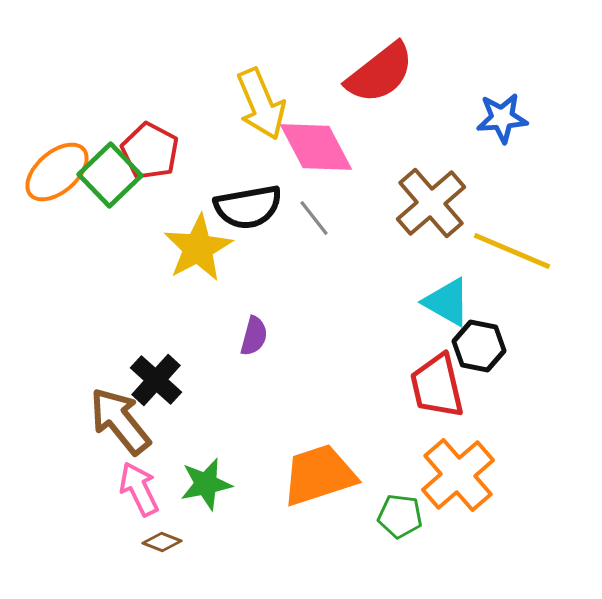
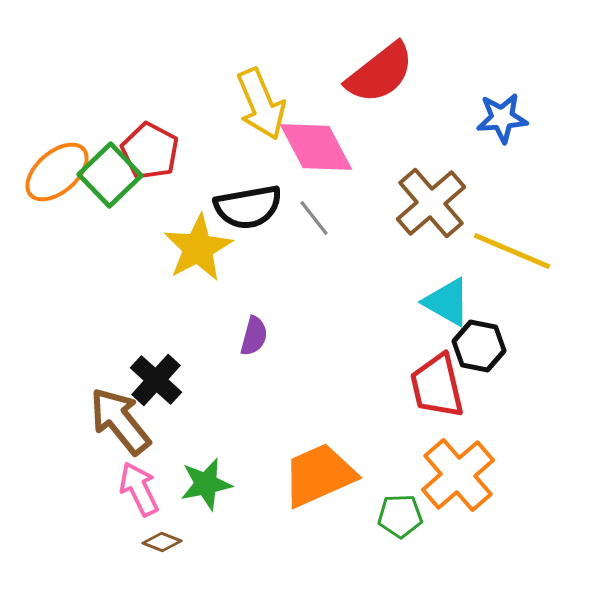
orange trapezoid: rotated 6 degrees counterclockwise
green pentagon: rotated 9 degrees counterclockwise
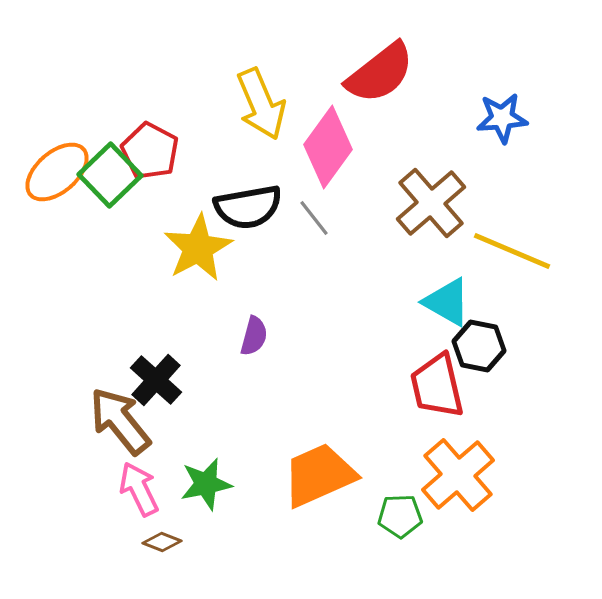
pink diamond: moved 12 px right; rotated 64 degrees clockwise
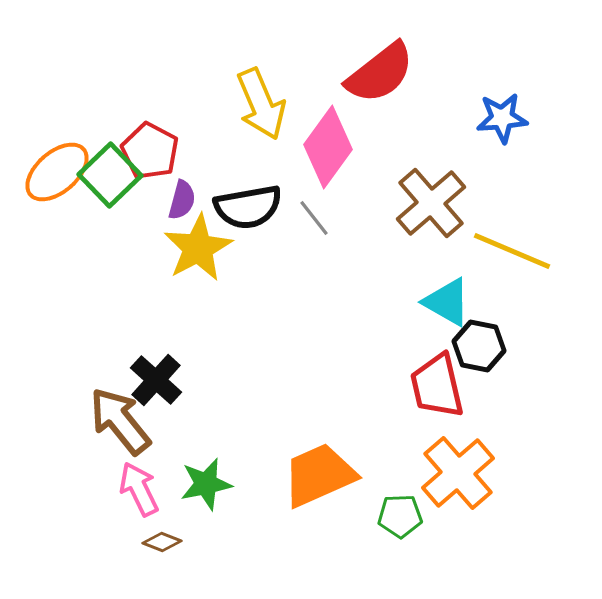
purple semicircle: moved 72 px left, 136 px up
orange cross: moved 2 px up
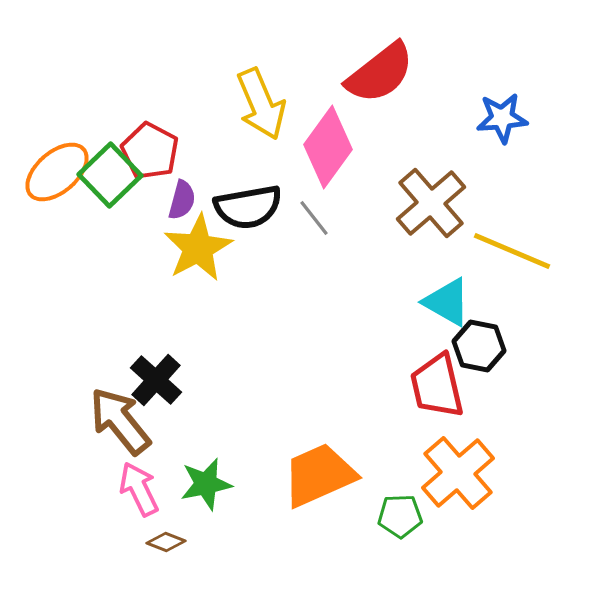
brown diamond: moved 4 px right
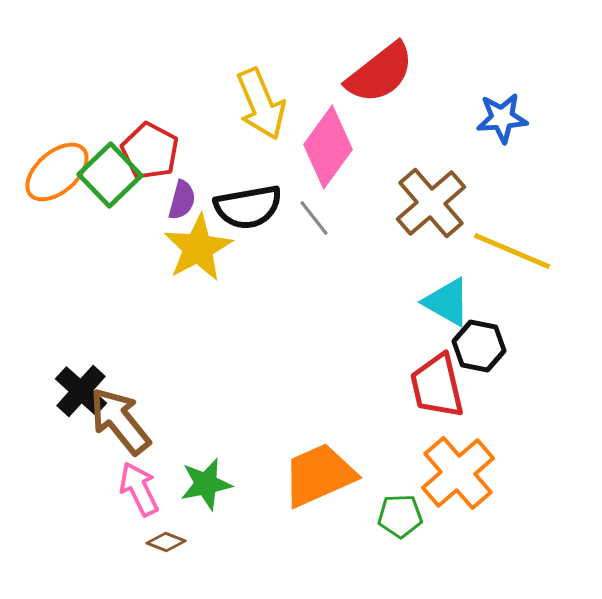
black cross: moved 75 px left, 11 px down
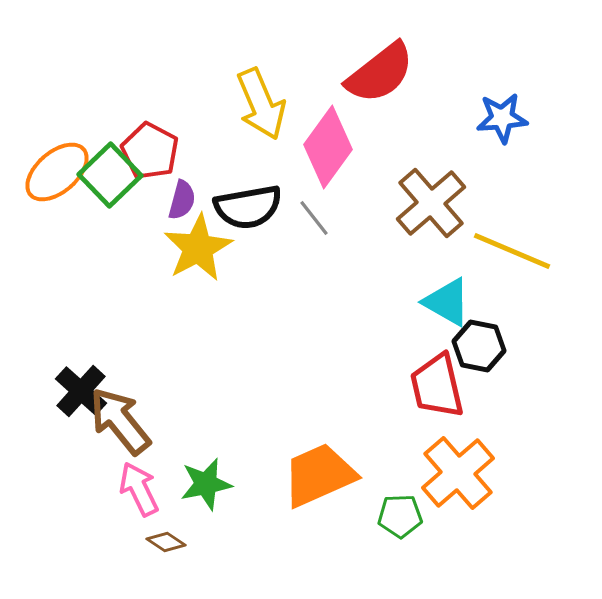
brown diamond: rotated 12 degrees clockwise
